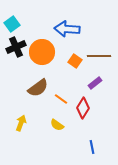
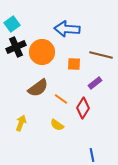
brown line: moved 2 px right, 1 px up; rotated 15 degrees clockwise
orange square: moved 1 px left, 3 px down; rotated 32 degrees counterclockwise
blue line: moved 8 px down
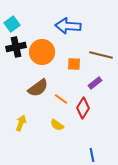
blue arrow: moved 1 px right, 3 px up
black cross: rotated 12 degrees clockwise
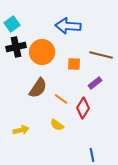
brown semicircle: rotated 20 degrees counterclockwise
yellow arrow: moved 7 px down; rotated 56 degrees clockwise
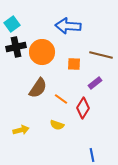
yellow semicircle: rotated 16 degrees counterclockwise
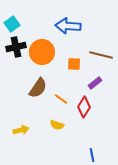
red diamond: moved 1 px right, 1 px up
